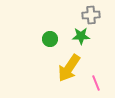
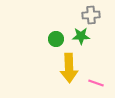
green circle: moved 6 px right
yellow arrow: rotated 36 degrees counterclockwise
pink line: rotated 49 degrees counterclockwise
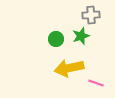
green star: rotated 18 degrees counterclockwise
yellow arrow: rotated 80 degrees clockwise
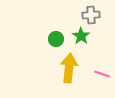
green star: rotated 18 degrees counterclockwise
yellow arrow: rotated 108 degrees clockwise
pink line: moved 6 px right, 9 px up
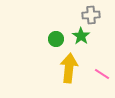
pink line: rotated 14 degrees clockwise
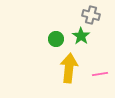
gray cross: rotated 18 degrees clockwise
pink line: moved 2 px left; rotated 42 degrees counterclockwise
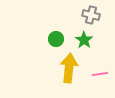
green star: moved 3 px right, 4 px down
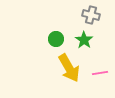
yellow arrow: rotated 144 degrees clockwise
pink line: moved 1 px up
